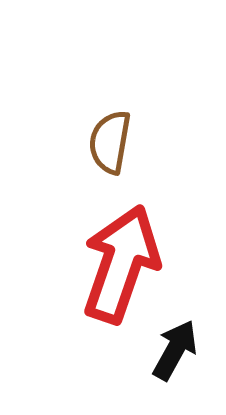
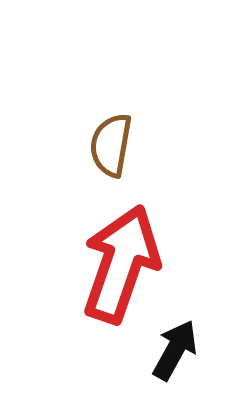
brown semicircle: moved 1 px right, 3 px down
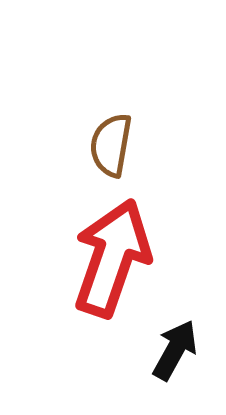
red arrow: moved 9 px left, 6 px up
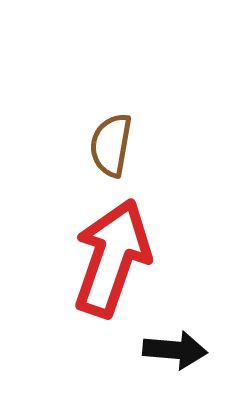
black arrow: rotated 66 degrees clockwise
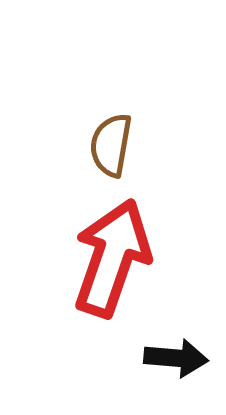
black arrow: moved 1 px right, 8 px down
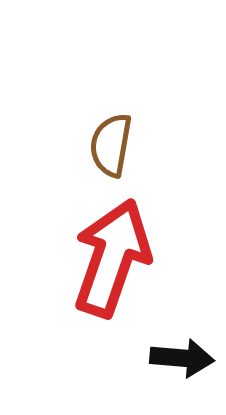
black arrow: moved 6 px right
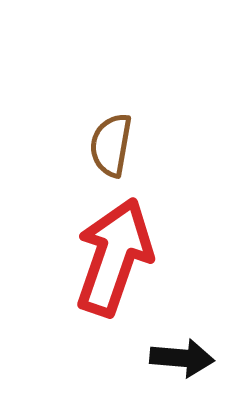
red arrow: moved 2 px right, 1 px up
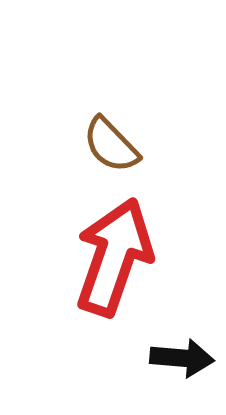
brown semicircle: rotated 54 degrees counterclockwise
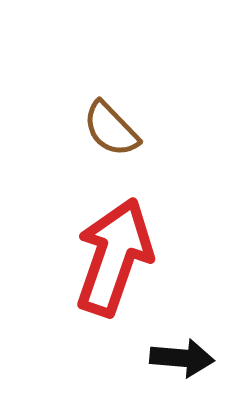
brown semicircle: moved 16 px up
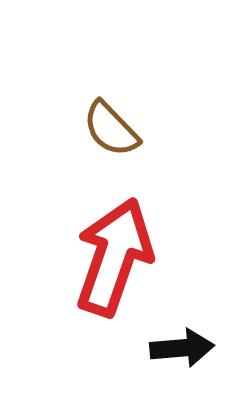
black arrow: moved 10 px up; rotated 10 degrees counterclockwise
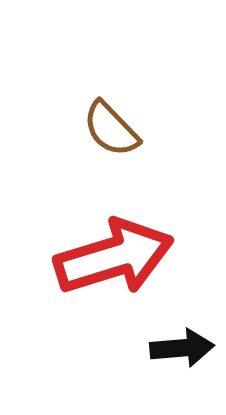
red arrow: rotated 54 degrees clockwise
